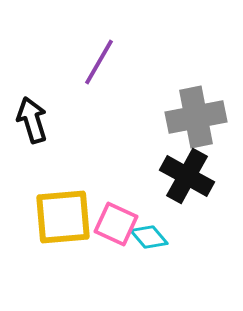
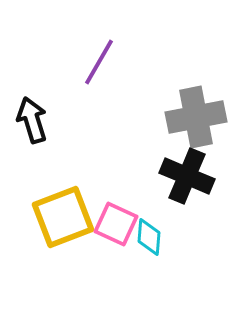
black cross: rotated 6 degrees counterclockwise
yellow square: rotated 16 degrees counterclockwise
cyan diamond: rotated 45 degrees clockwise
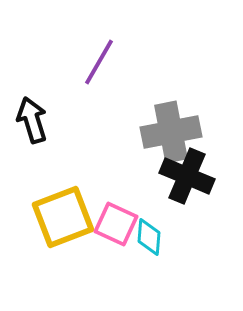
gray cross: moved 25 px left, 15 px down
